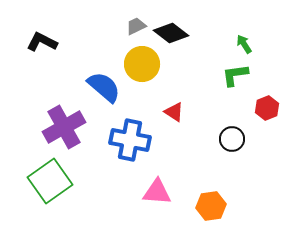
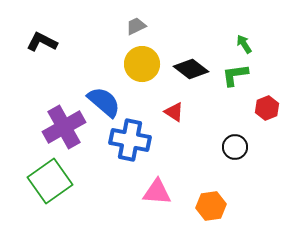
black diamond: moved 20 px right, 36 px down
blue semicircle: moved 15 px down
black circle: moved 3 px right, 8 px down
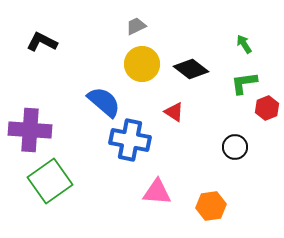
green L-shape: moved 9 px right, 8 px down
purple cross: moved 34 px left, 3 px down; rotated 33 degrees clockwise
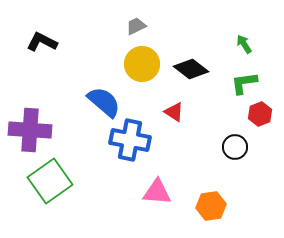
red hexagon: moved 7 px left, 6 px down
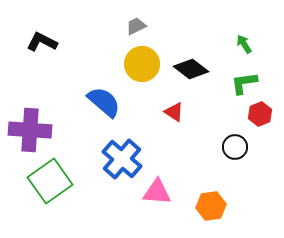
blue cross: moved 8 px left, 19 px down; rotated 30 degrees clockwise
